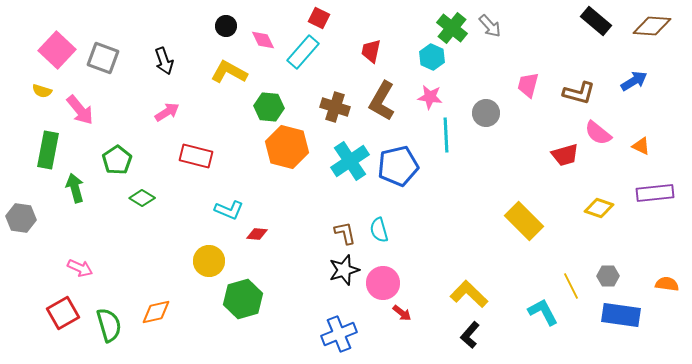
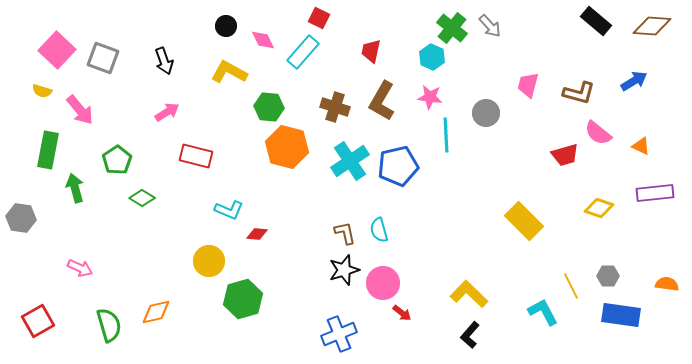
red square at (63, 313): moved 25 px left, 8 px down
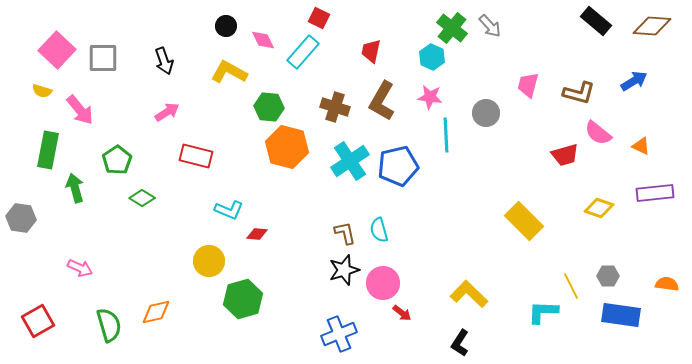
gray square at (103, 58): rotated 20 degrees counterclockwise
cyan L-shape at (543, 312): rotated 60 degrees counterclockwise
black L-shape at (470, 335): moved 10 px left, 8 px down; rotated 8 degrees counterclockwise
